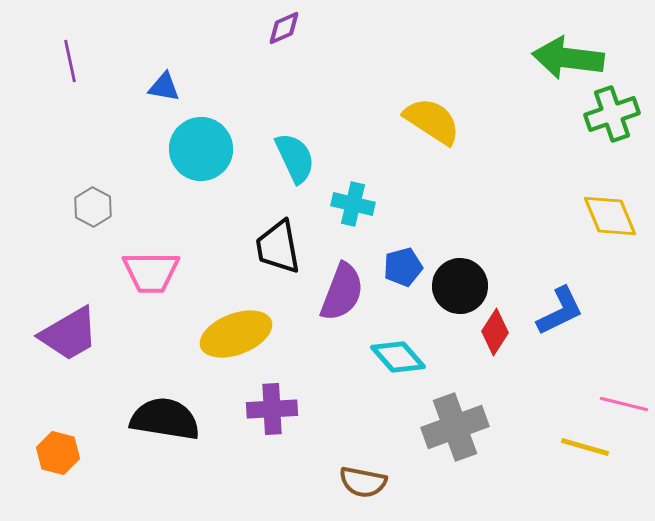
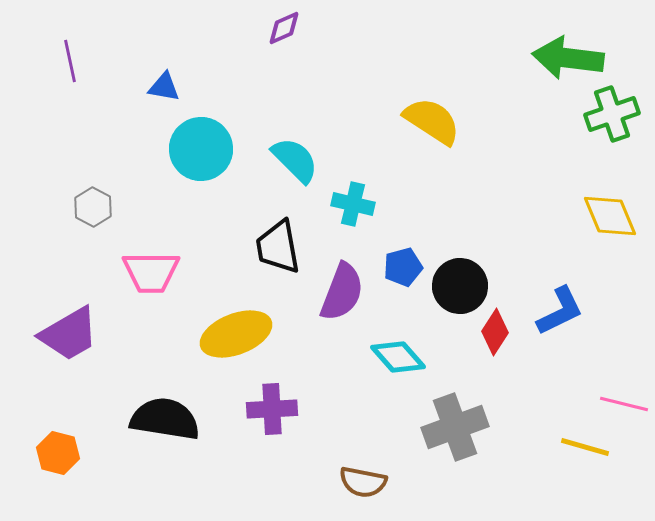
cyan semicircle: moved 2 px down; rotated 20 degrees counterclockwise
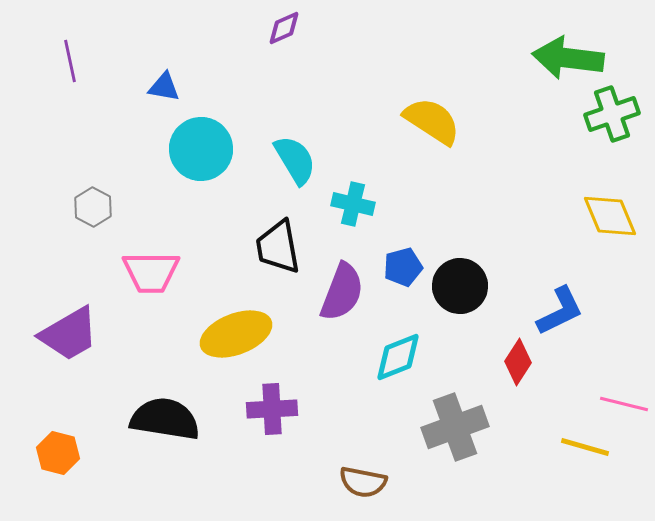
cyan semicircle: rotated 14 degrees clockwise
red diamond: moved 23 px right, 30 px down
cyan diamond: rotated 70 degrees counterclockwise
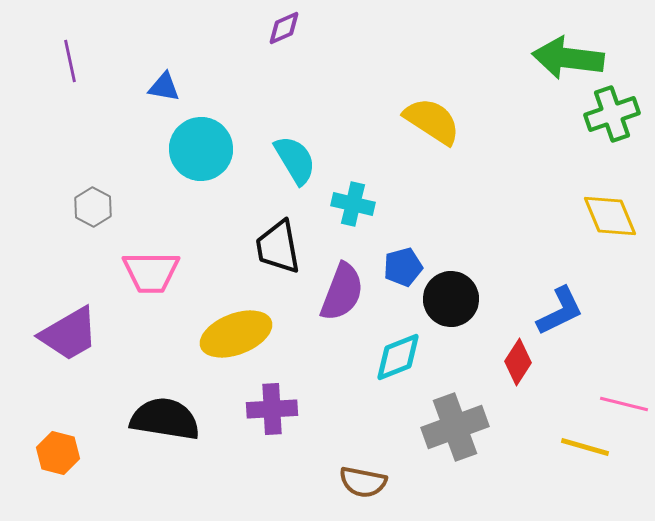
black circle: moved 9 px left, 13 px down
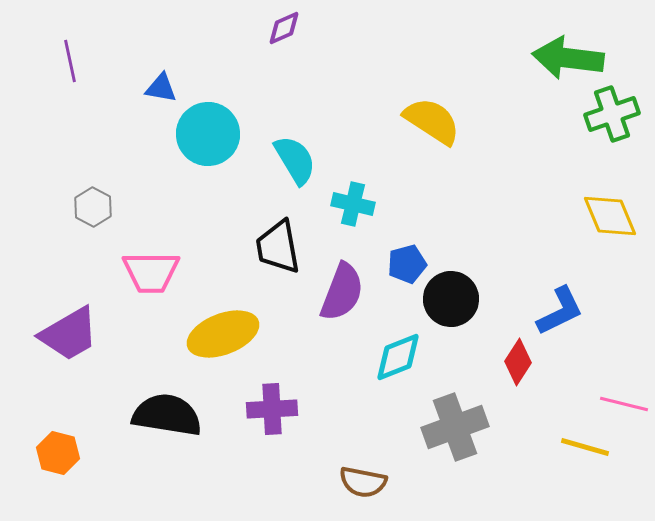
blue triangle: moved 3 px left, 1 px down
cyan circle: moved 7 px right, 15 px up
blue pentagon: moved 4 px right, 3 px up
yellow ellipse: moved 13 px left
black semicircle: moved 2 px right, 4 px up
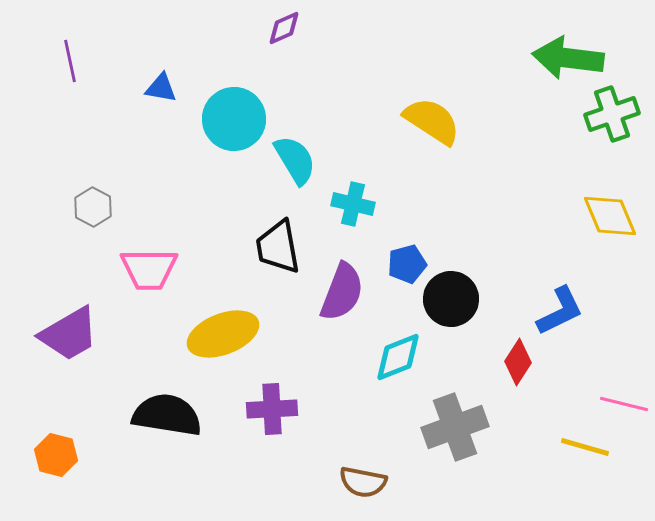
cyan circle: moved 26 px right, 15 px up
pink trapezoid: moved 2 px left, 3 px up
orange hexagon: moved 2 px left, 2 px down
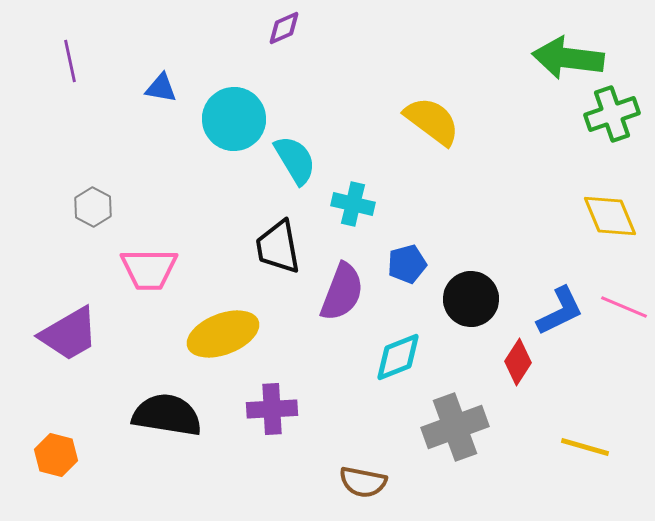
yellow semicircle: rotated 4 degrees clockwise
black circle: moved 20 px right
pink line: moved 97 px up; rotated 9 degrees clockwise
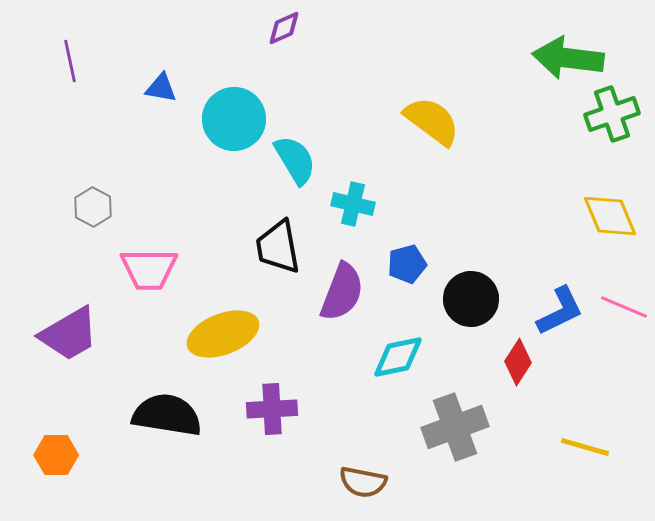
cyan diamond: rotated 10 degrees clockwise
orange hexagon: rotated 15 degrees counterclockwise
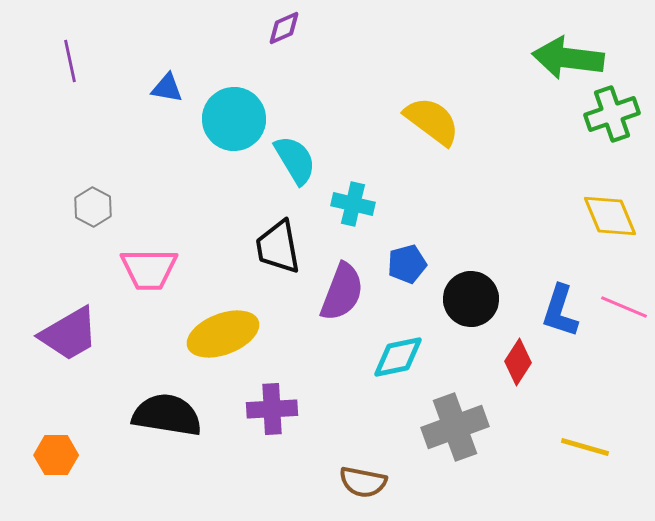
blue triangle: moved 6 px right
blue L-shape: rotated 134 degrees clockwise
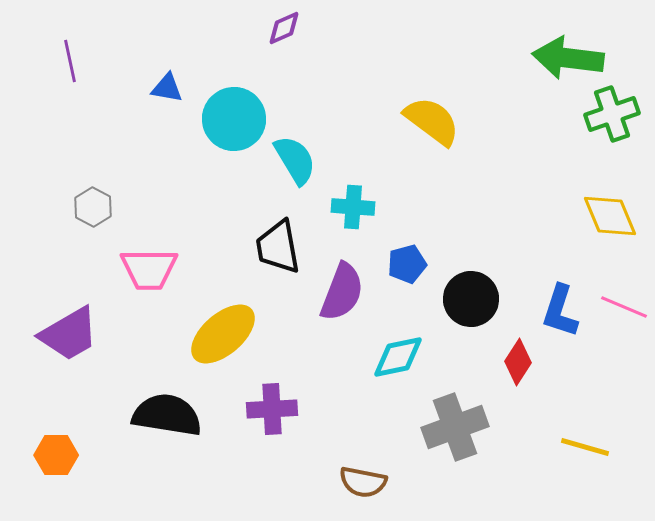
cyan cross: moved 3 px down; rotated 9 degrees counterclockwise
yellow ellipse: rotated 20 degrees counterclockwise
